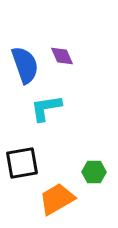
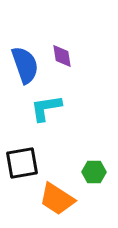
purple diamond: rotated 15 degrees clockwise
orange trapezoid: rotated 117 degrees counterclockwise
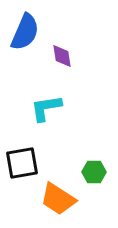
blue semicircle: moved 33 px up; rotated 42 degrees clockwise
orange trapezoid: moved 1 px right
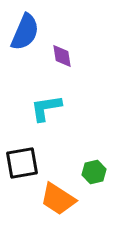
green hexagon: rotated 15 degrees counterclockwise
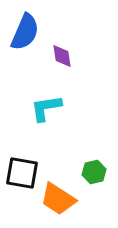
black square: moved 10 px down; rotated 20 degrees clockwise
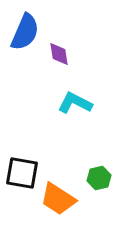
purple diamond: moved 3 px left, 2 px up
cyan L-shape: moved 29 px right, 5 px up; rotated 36 degrees clockwise
green hexagon: moved 5 px right, 6 px down
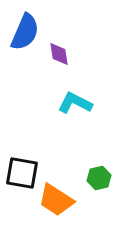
orange trapezoid: moved 2 px left, 1 px down
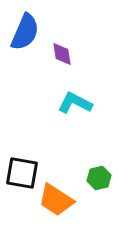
purple diamond: moved 3 px right
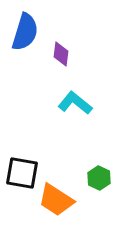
blue semicircle: rotated 6 degrees counterclockwise
purple diamond: moved 1 px left; rotated 15 degrees clockwise
cyan L-shape: rotated 12 degrees clockwise
green hexagon: rotated 20 degrees counterclockwise
